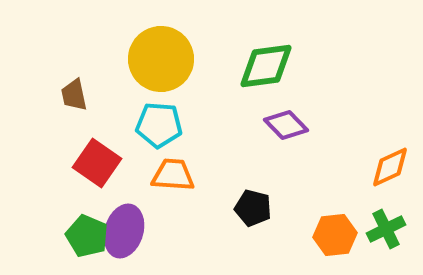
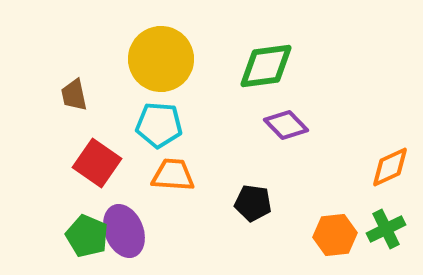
black pentagon: moved 5 px up; rotated 6 degrees counterclockwise
purple ellipse: rotated 39 degrees counterclockwise
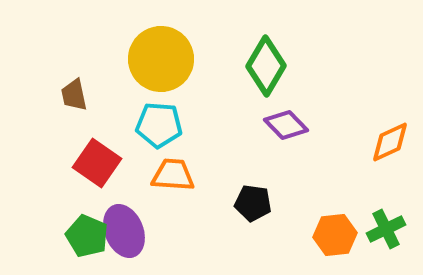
green diamond: rotated 52 degrees counterclockwise
orange diamond: moved 25 px up
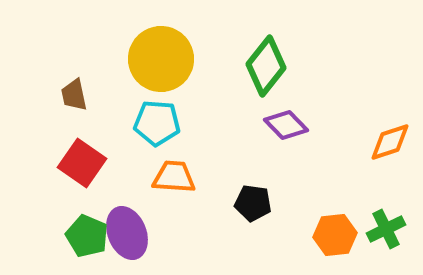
green diamond: rotated 8 degrees clockwise
cyan pentagon: moved 2 px left, 2 px up
orange diamond: rotated 6 degrees clockwise
red square: moved 15 px left
orange trapezoid: moved 1 px right, 2 px down
purple ellipse: moved 3 px right, 2 px down
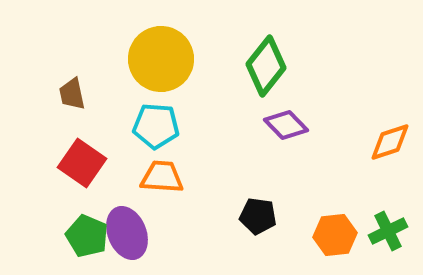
brown trapezoid: moved 2 px left, 1 px up
cyan pentagon: moved 1 px left, 3 px down
orange trapezoid: moved 12 px left
black pentagon: moved 5 px right, 13 px down
green cross: moved 2 px right, 2 px down
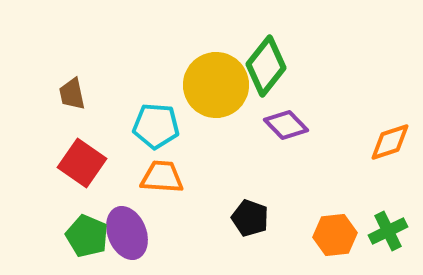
yellow circle: moved 55 px right, 26 px down
black pentagon: moved 8 px left, 2 px down; rotated 12 degrees clockwise
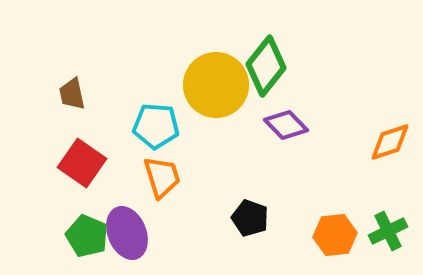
orange trapezoid: rotated 69 degrees clockwise
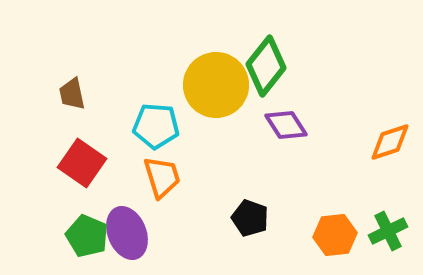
purple diamond: rotated 12 degrees clockwise
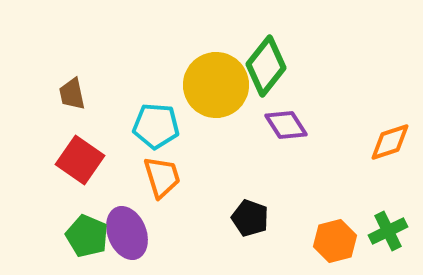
red square: moved 2 px left, 3 px up
orange hexagon: moved 6 px down; rotated 9 degrees counterclockwise
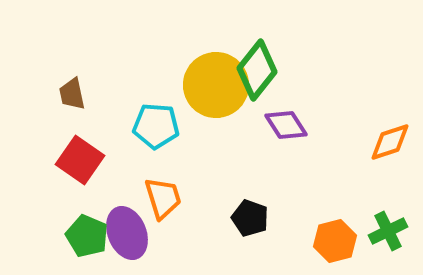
green diamond: moved 9 px left, 4 px down
orange trapezoid: moved 1 px right, 21 px down
